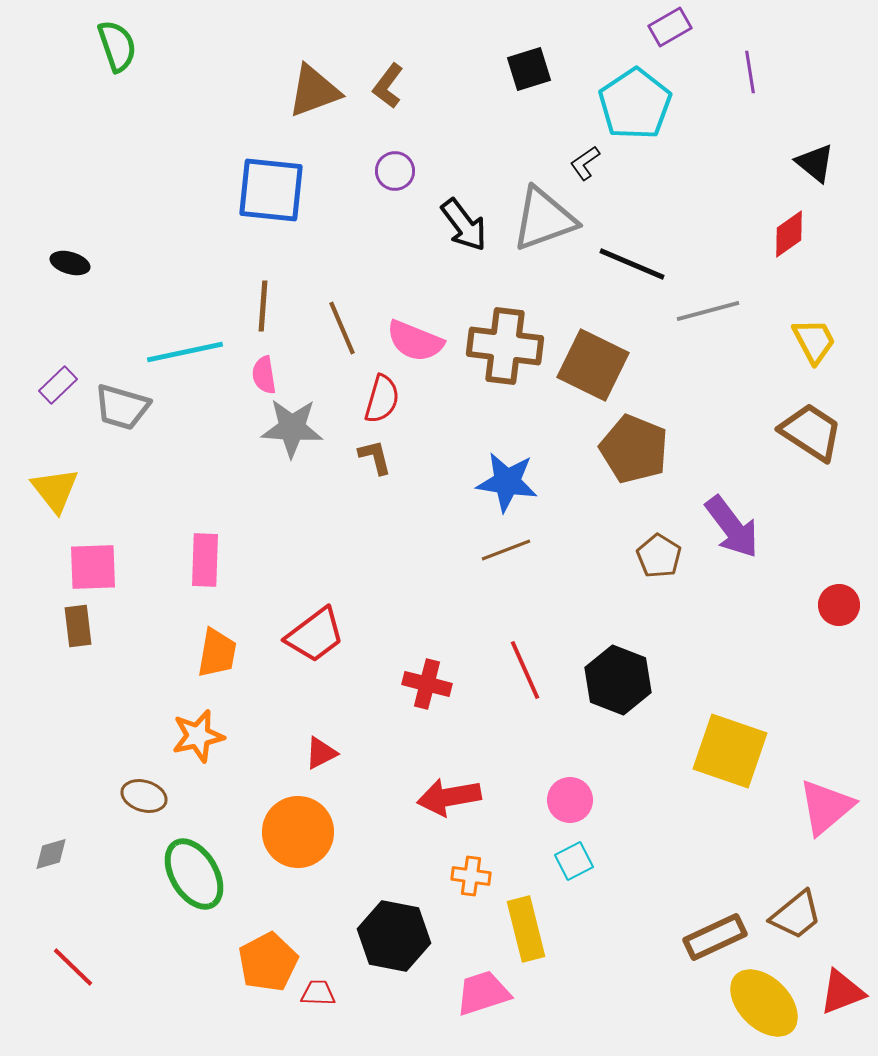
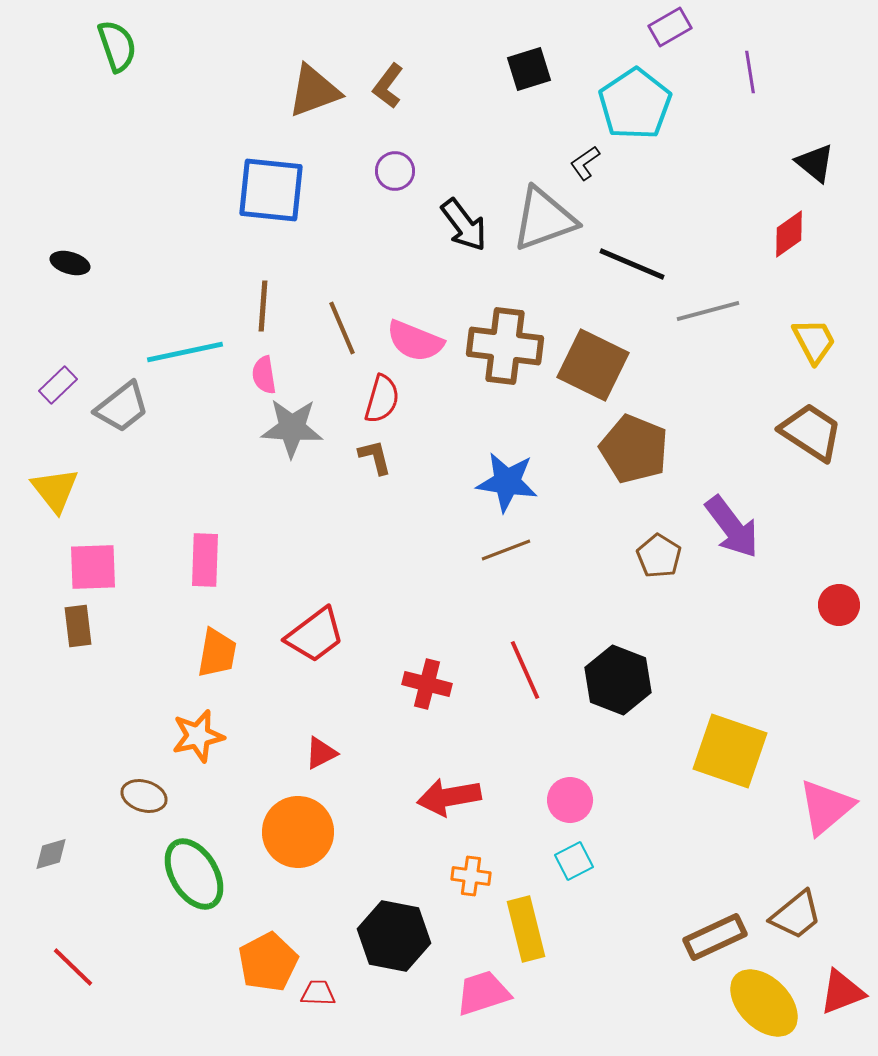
gray trapezoid at (122, 407): rotated 54 degrees counterclockwise
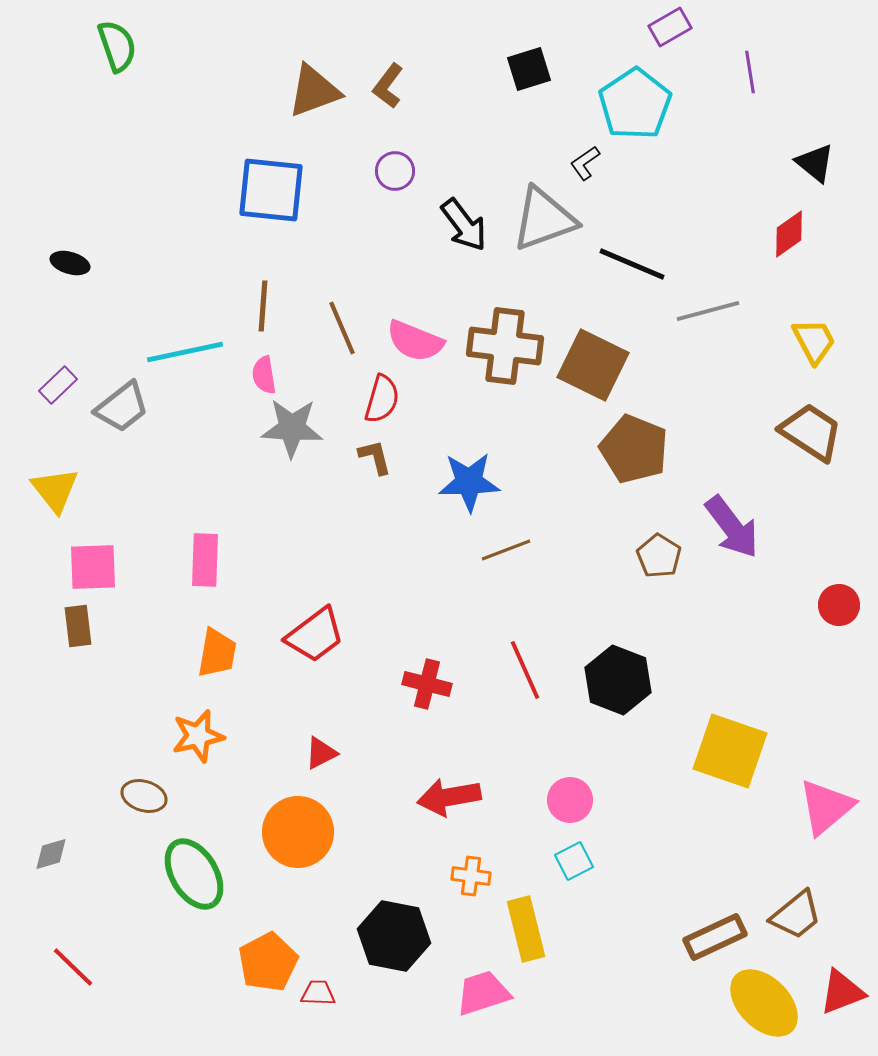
blue star at (507, 482): moved 38 px left; rotated 10 degrees counterclockwise
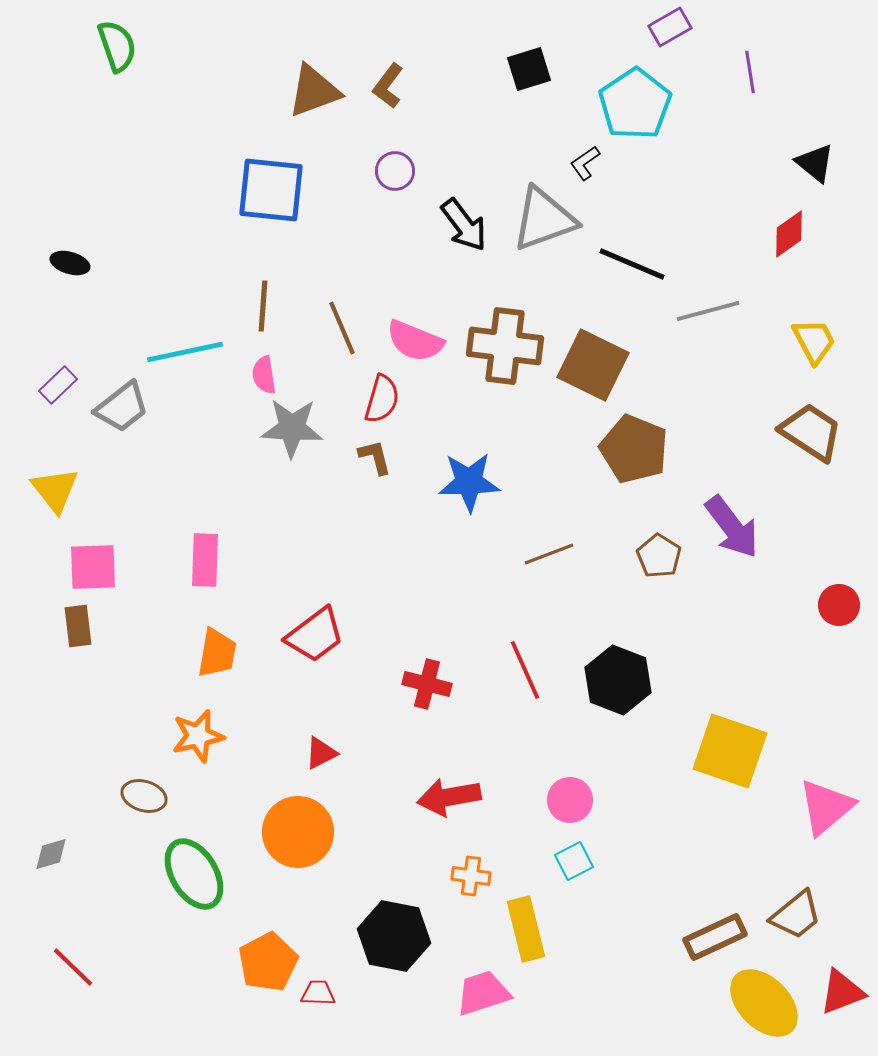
brown line at (506, 550): moved 43 px right, 4 px down
